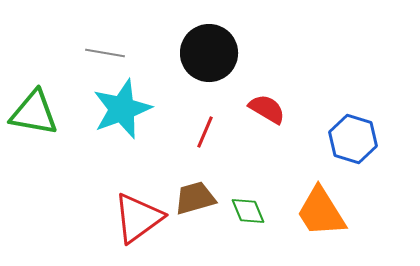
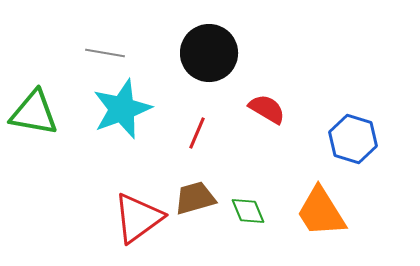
red line: moved 8 px left, 1 px down
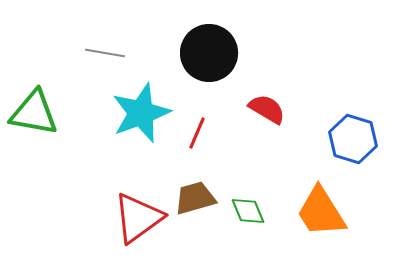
cyan star: moved 19 px right, 4 px down
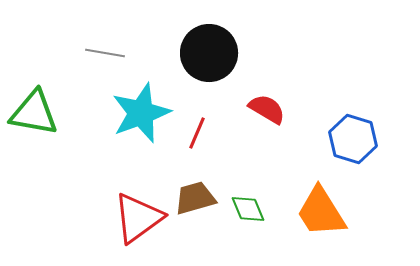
green diamond: moved 2 px up
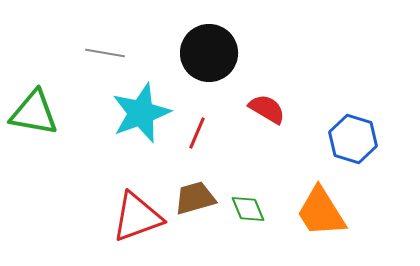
red triangle: moved 1 px left, 1 px up; rotated 16 degrees clockwise
